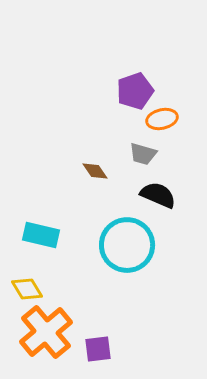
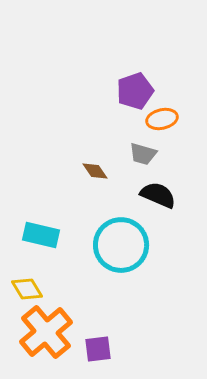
cyan circle: moved 6 px left
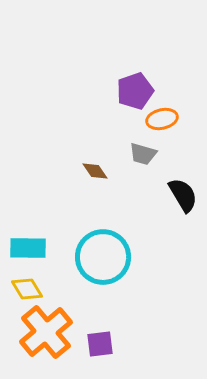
black semicircle: moved 25 px right; rotated 36 degrees clockwise
cyan rectangle: moved 13 px left, 13 px down; rotated 12 degrees counterclockwise
cyan circle: moved 18 px left, 12 px down
purple square: moved 2 px right, 5 px up
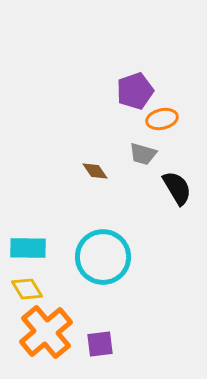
black semicircle: moved 6 px left, 7 px up
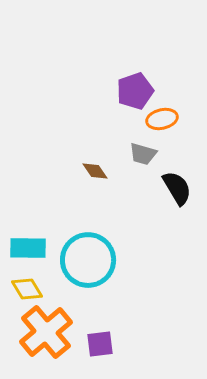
cyan circle: moved 15 px left, 3 px down
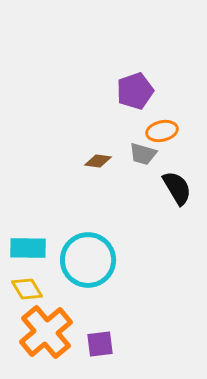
orange ellipse: moved 12 px down
brown diamond: moved 3 px right, 10 px up; rotated 48 degrees counterclockwise
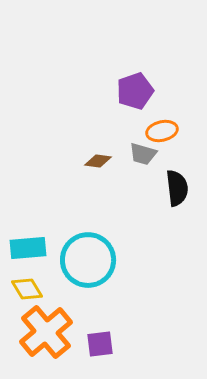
black semicircle: rotated 24 degrees clockwise
cyan rectangle: rotated 6 degrees counterclockwise
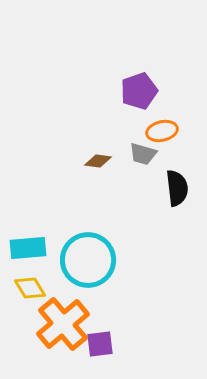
purple pentagon: moved 4 px right
yellow diamond: moved 3 px right, 1 px up
orange cross: moved 17 px right, 8 px up
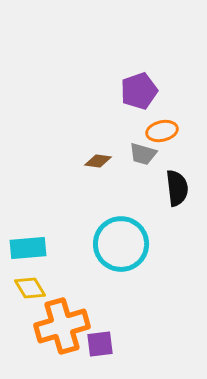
cyan circle: moved 33 px right, 16 px up
orange cross: moved 1 px left, 2 px down; rotated 24 degrees clockwise
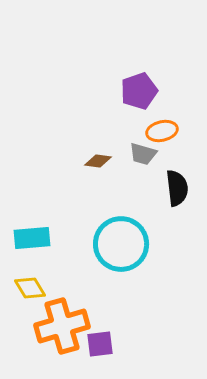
cyan rectangle: moved 4 px right, 10 px up
